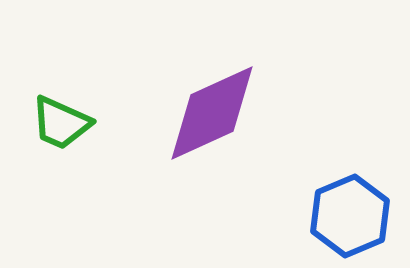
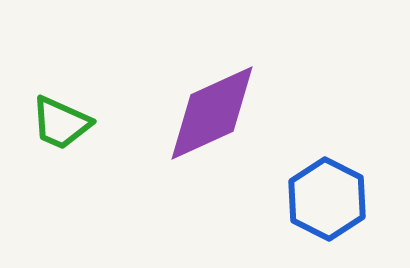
blue hexagon: moved 23 px left, 17 px up; rotated 10 degrees counterclockwise
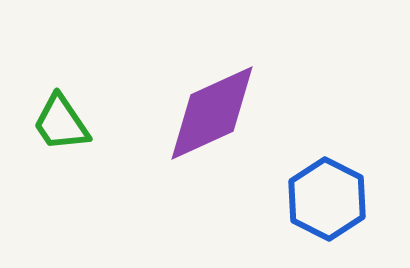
green trapezoid: rotated 32 degrees clockwise
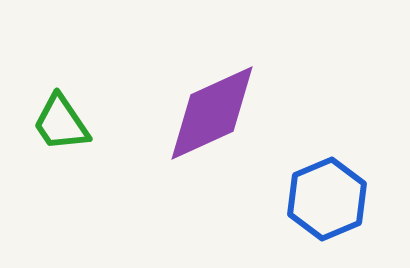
blue hexagon: rotated 10 degrees clockwise
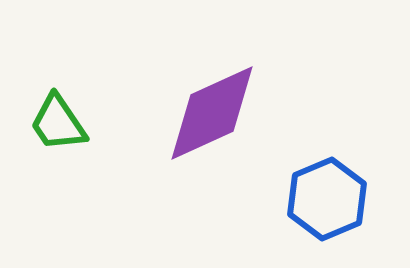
green trapezoid: moved 3 px left
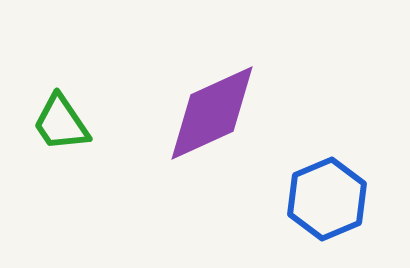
green trapezoid: moved 3 px right
